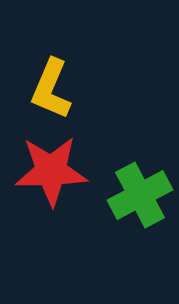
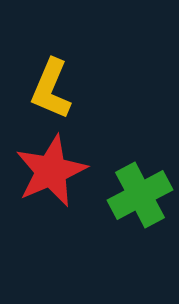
red star: rotated 22 degrees counterclockwise
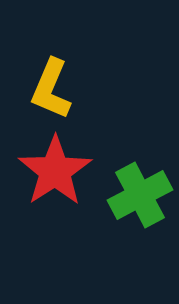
red star: moved 4 px right; rotated 10 degrees counterclockwise
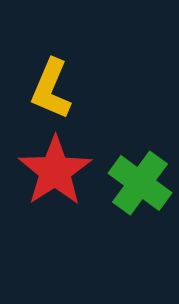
green cross: moved 12 px up; rotated 26 degrees counterclockwise
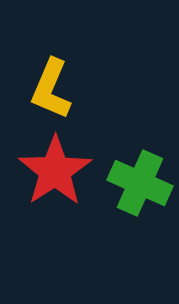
green cross: rotated 12 degrees counterclockwise
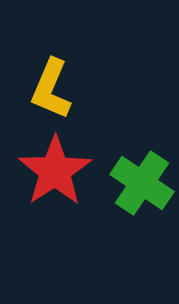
green cross: moved 2 px right; rotated 10 degrees clockwise
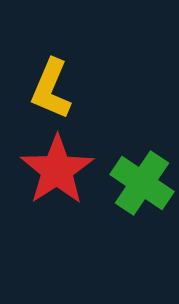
red star: moved 2 px right, 1 px up
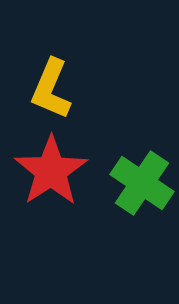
red star: moved 6 px left, 1 px down
